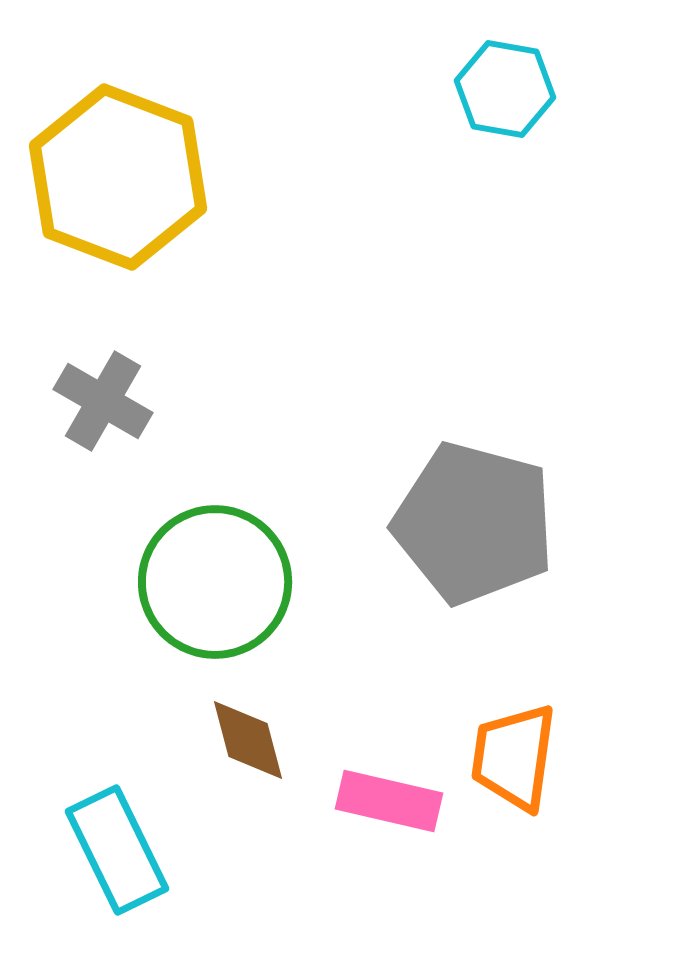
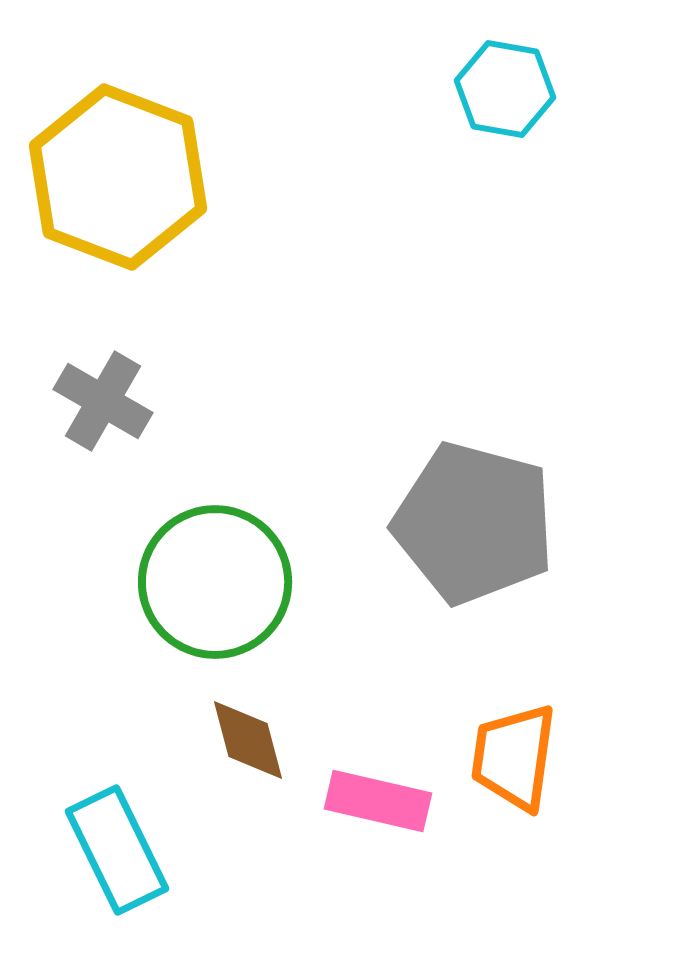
pink rectangle: moved 11 px left
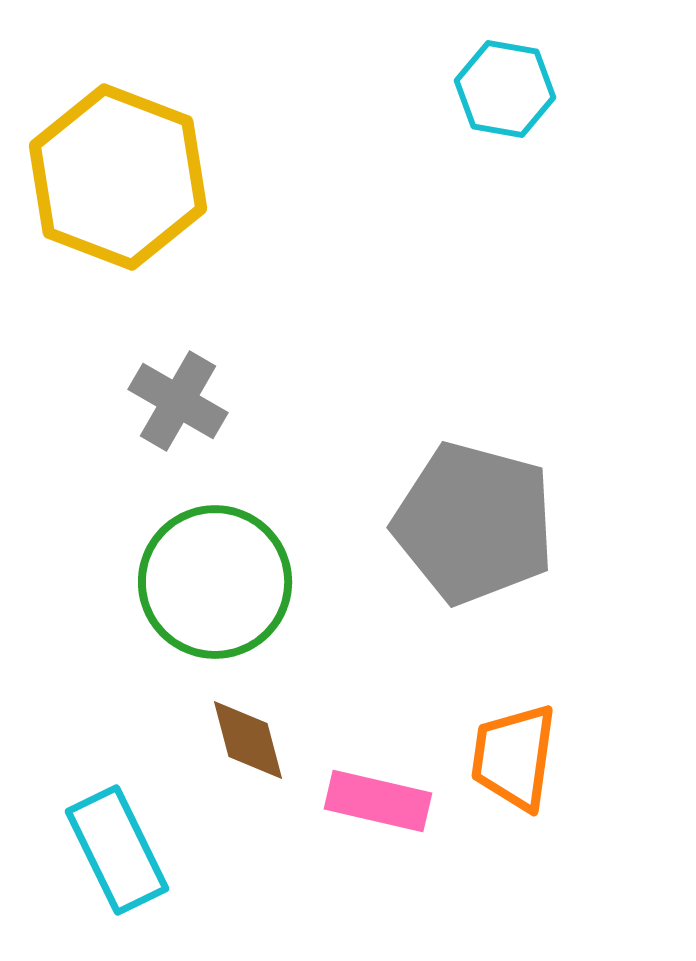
gray cross: moved 75 px right
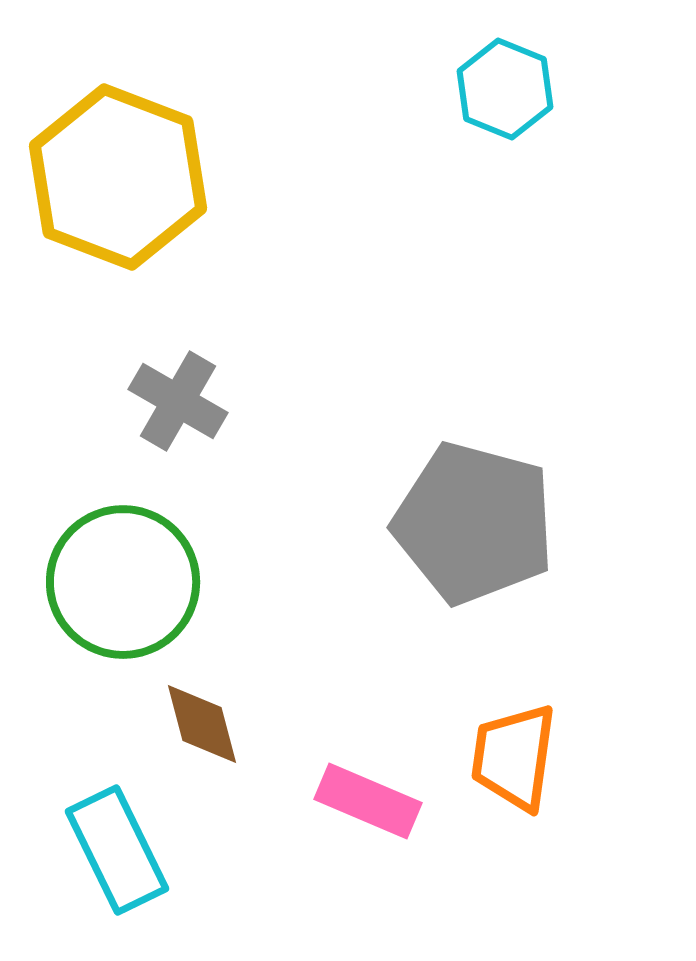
cyan hexagon: rotated 12 degrees clockwise
green circle: moved 92 px left
brown diamond: moved 46 px left, 16 px up
pink rectangle: moved 10 px left; rotated 10 degrees clockwise
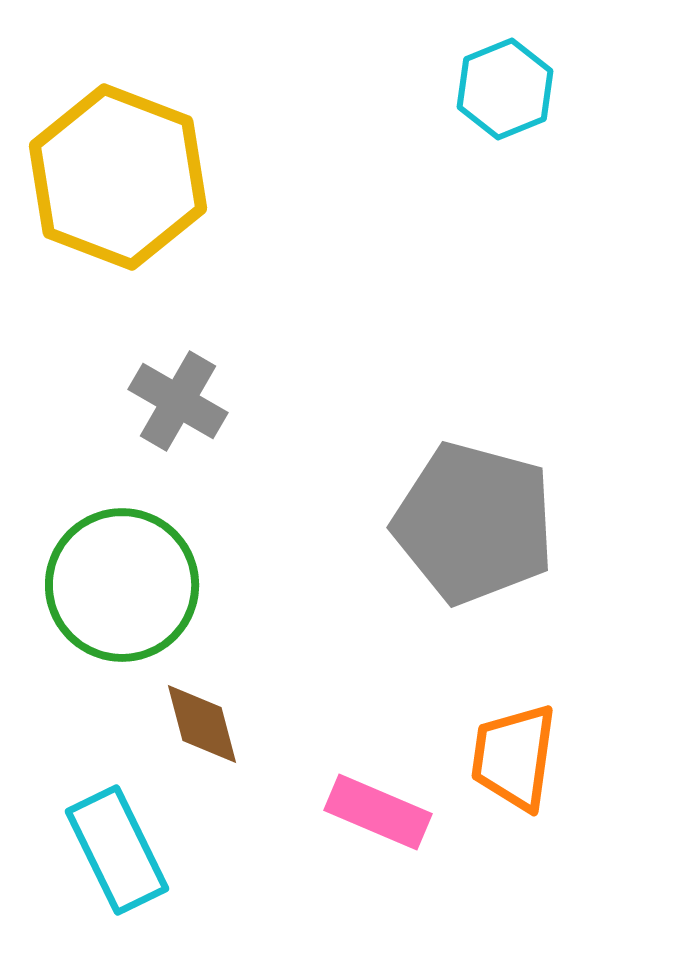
cyan hexagon: rotated 16 degrees clockwise
green circle: moved 1 px left, 3 px down
pink rectangle: moved 10 px right, 11 px down
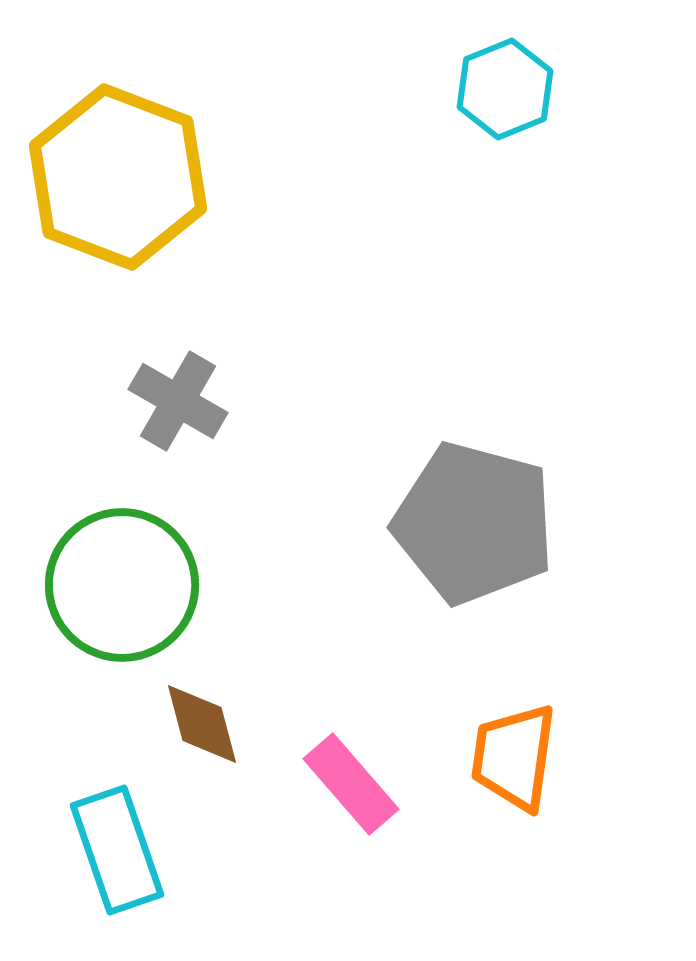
pink rectangle: moved 27 px left, 28 px up; rotated 26 degrees clockwise
cyan rectangle: rotated 7 degrees clockwise
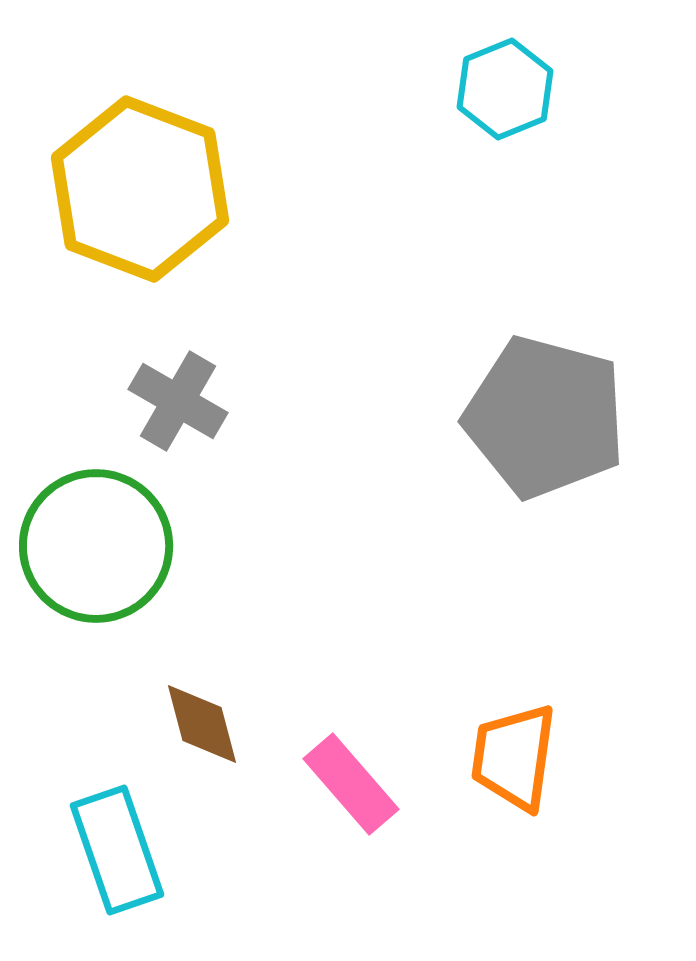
yellow hexagon: moved 22 px right, 12 px down
gray pentagon: moved 71 px right, 106 px up
green circle: moved 26 px left, 39 px up
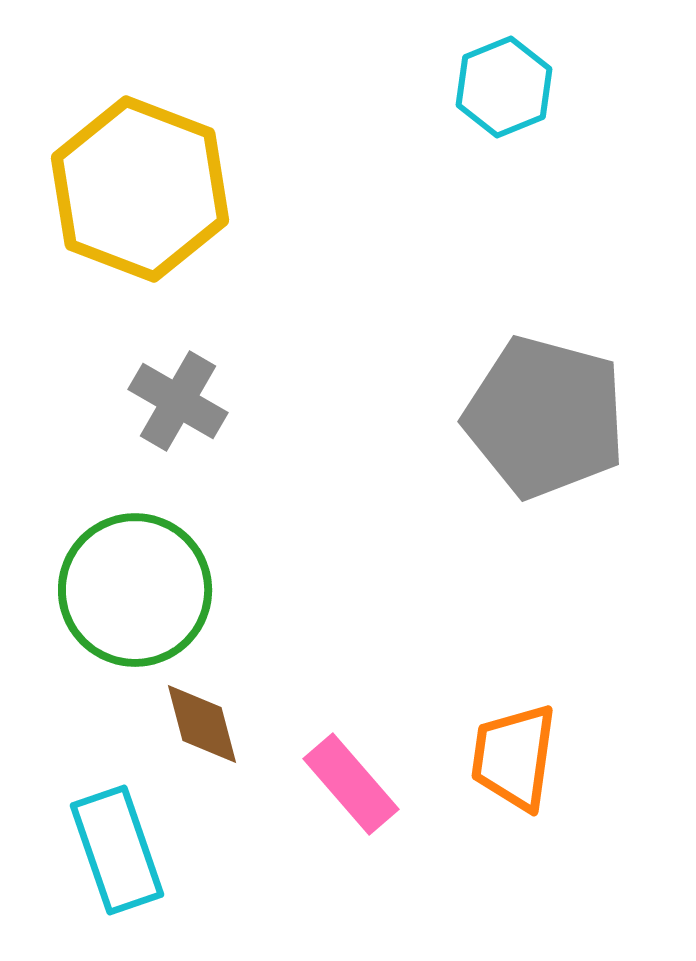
cyan hexagon: moved 1 px left, 2 px up
green circle: moved 39 px right, 44 px down
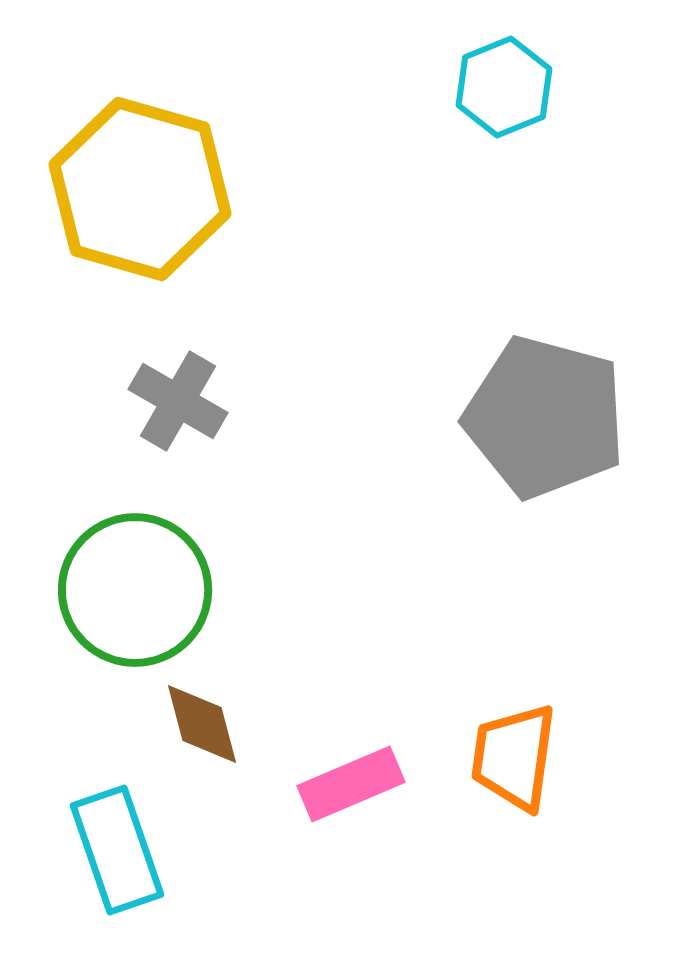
yellow hexagon: rotated 5 degrees counterclockwise
pink rectangle: rotated 72 degrees counterclockwise
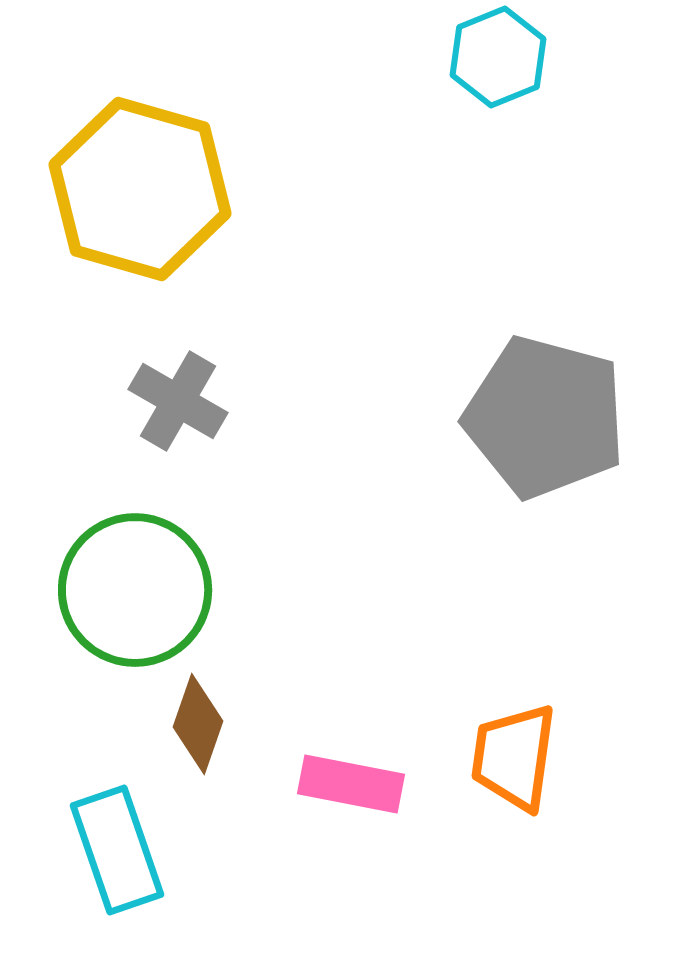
cyan hexagon: moved 6 px left, 30 px up
brown diamond: moved 4 px left; rotated 34 degrees clockwise
pink rectangle: rotated 34 degrees clockwise
